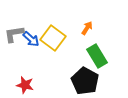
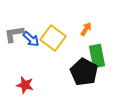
orange arrow: moved 1 px left, 1 px down
green rectangle: rotated 20 degrees clockwise
black pentagon: moved 1 px left, 9 px up
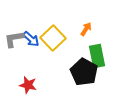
gray L-shape: moved 5 px down
yellow square: rotated 10 degrees clockwise
red star: moved 3 px right
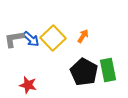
orange arrow: moved 3 px left, 7 px down
green rectangle: moved 11 px right, 14 px down
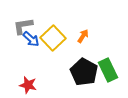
gray L-shape: moved 9 px right, 13 px up
green rectangle: rotated 15 degrees counterclockwise
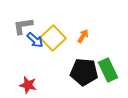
blue arrow: moved 4 px right, 1 px down
black pentagon: rotated 24 degrees counterclockwise
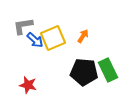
yellow square: rotated 20 degrees clockwise
